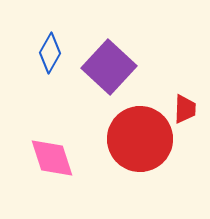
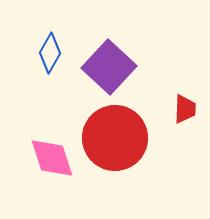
red circle: moved 25 px left, 1 px up
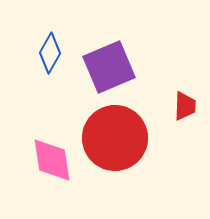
purple square: rotated 24 degrees clockwise
red trapezoid: moved 3 px up
pink diamond: moved 2 px down; rotated 9 degrees clockwise
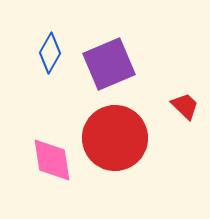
purple square: moved 3 px up
red trapezoid: rotated 48 degrees counterclockwise
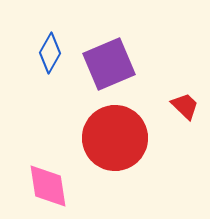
pink diamond: moved 4 px left, 26 px down
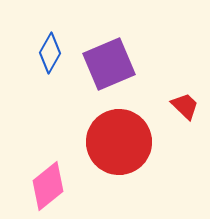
red circle: moved 4 px right, 4 px down
pink diamond: rotated 60 degrees clockwise
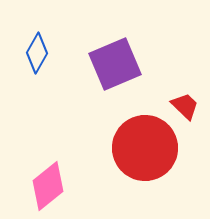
blue diamond: moved 13 px left
purple square: moved 6 px right
red circle: moved 26 px right, 6 px down
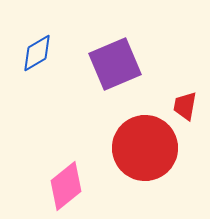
blue diamond: rotated 30 degrees clockwise
red trapezoid: rotated 124 degrees counterclockwise
pink diamond: moved 18 px right
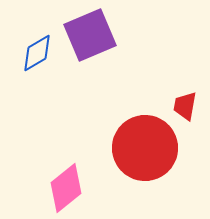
purple square: moved 25 px left, 29 px up
pink diamond: moved 2 px down
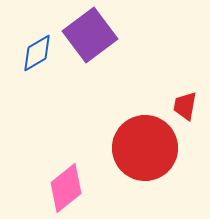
purple square: rotated 14 degrees counterclockwise
